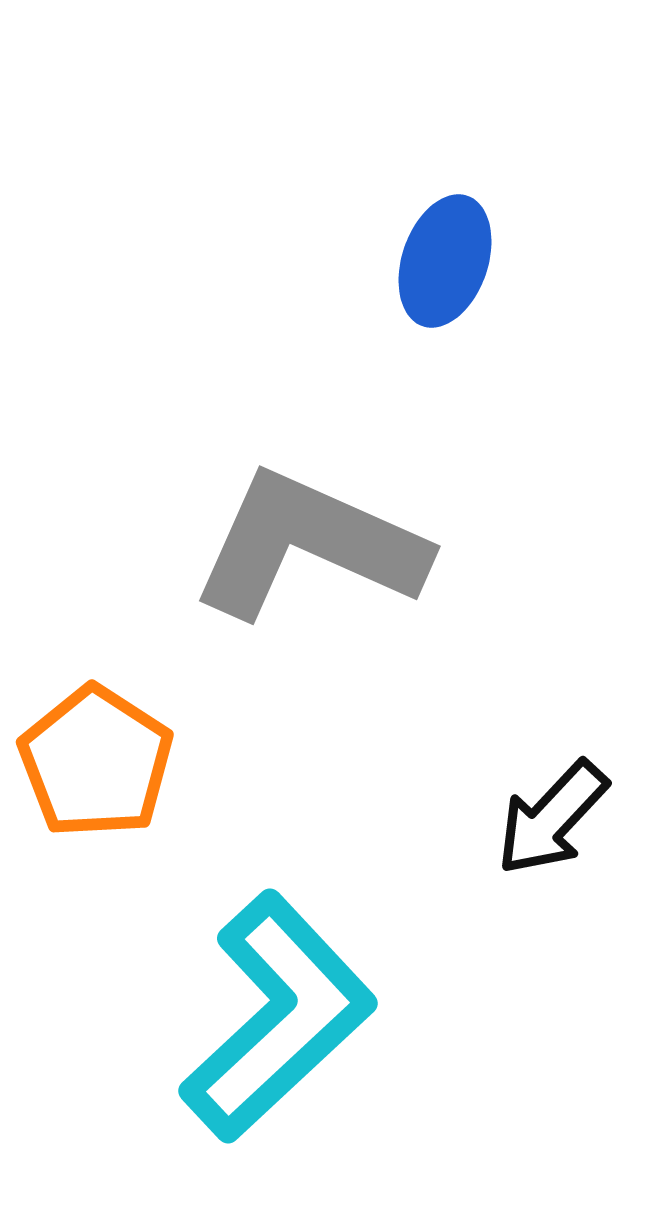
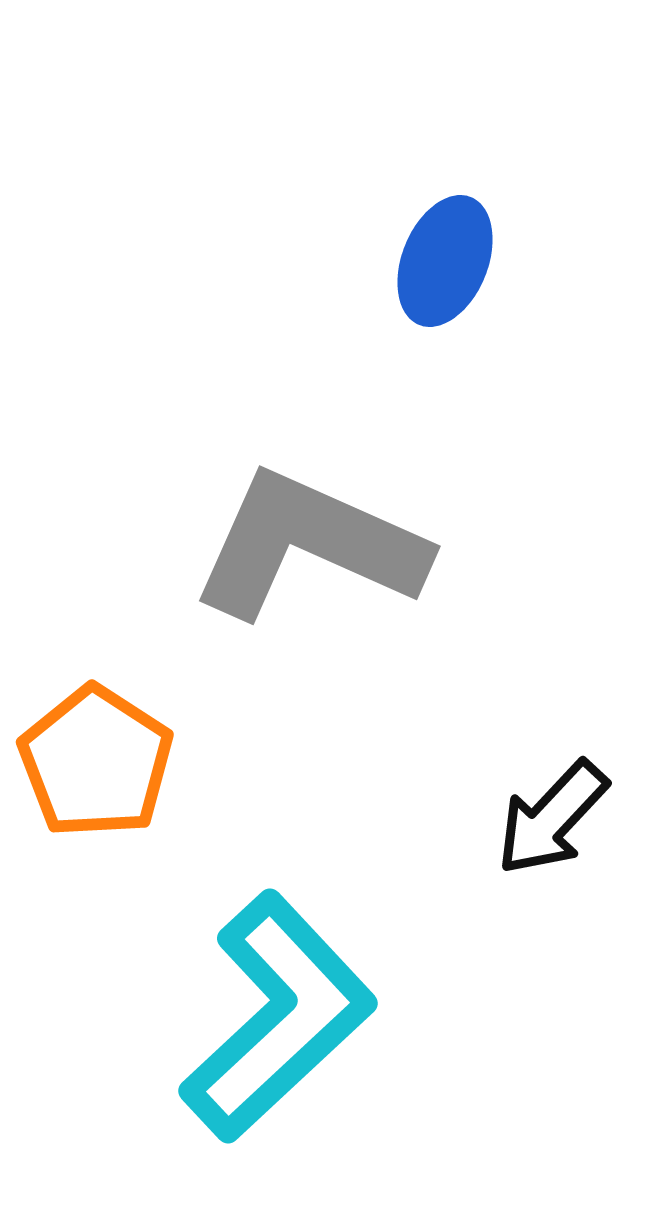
blue ellipse: rotated 3 degrees clockwise
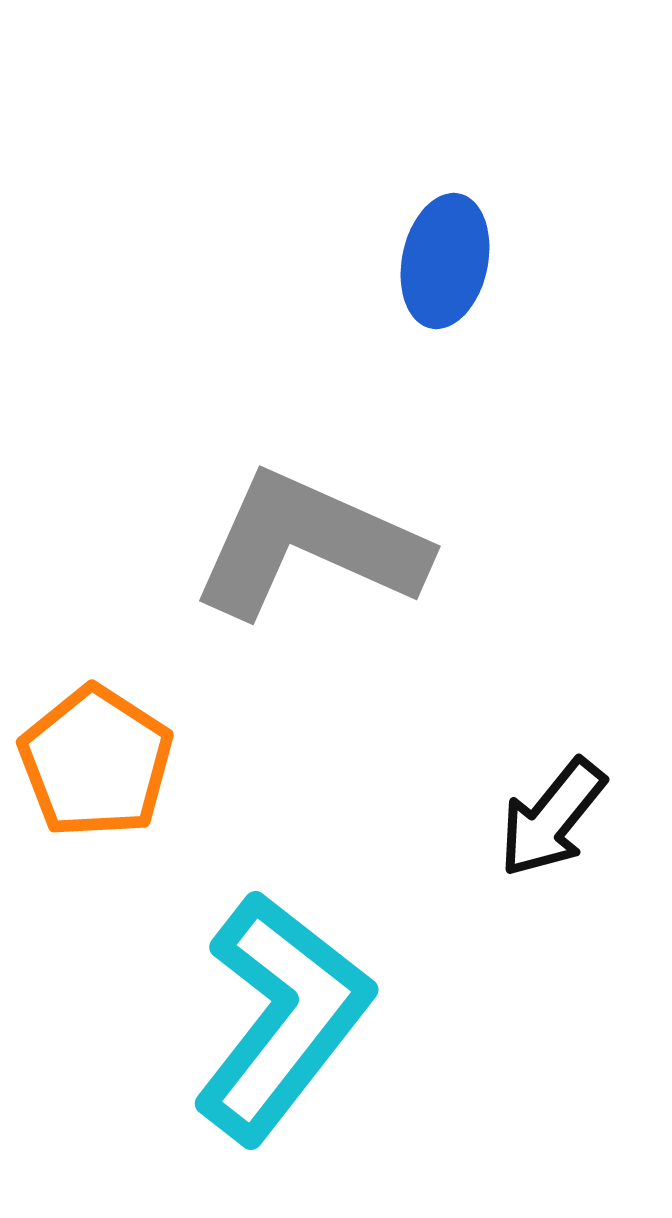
blue ellipse: rotated 10 degrees counterclockwise
black arrow: rotated 4 degrees counterclockwise
cyan L-shape: moved 4 px right; rotated 9 degrees counterclockwise
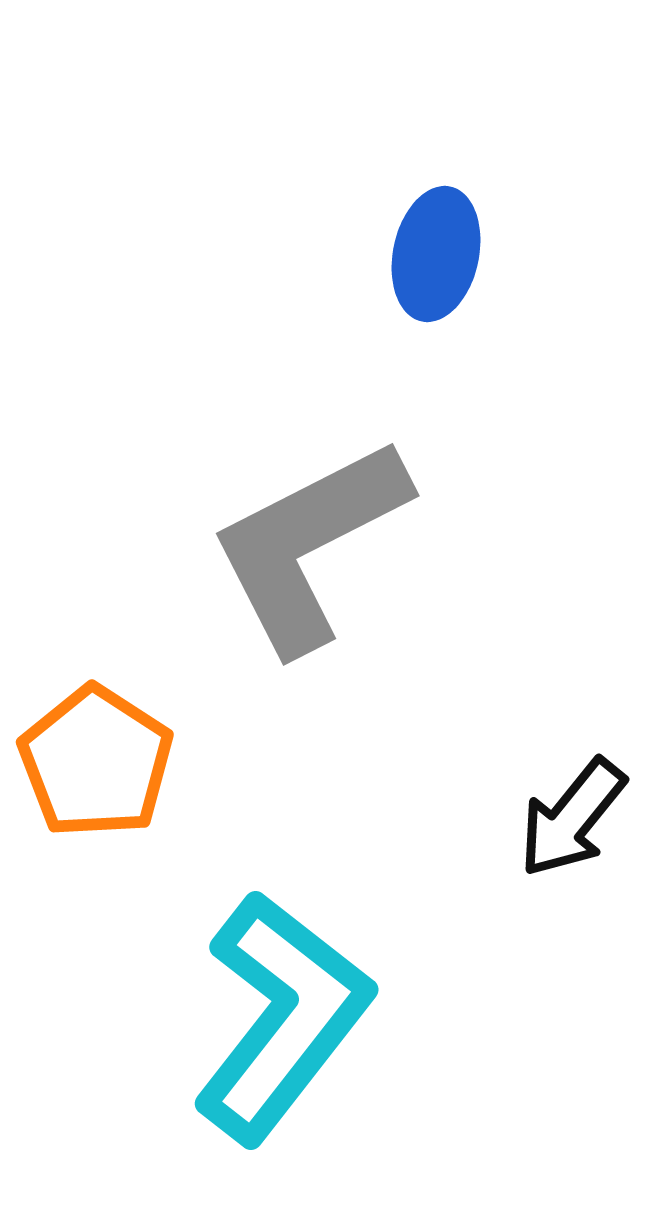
blue ellipse: moved 9 px left, 7 px up
gray L-shape: rotated 51 degrees counterclockwise
black arrow: moved 20 px right
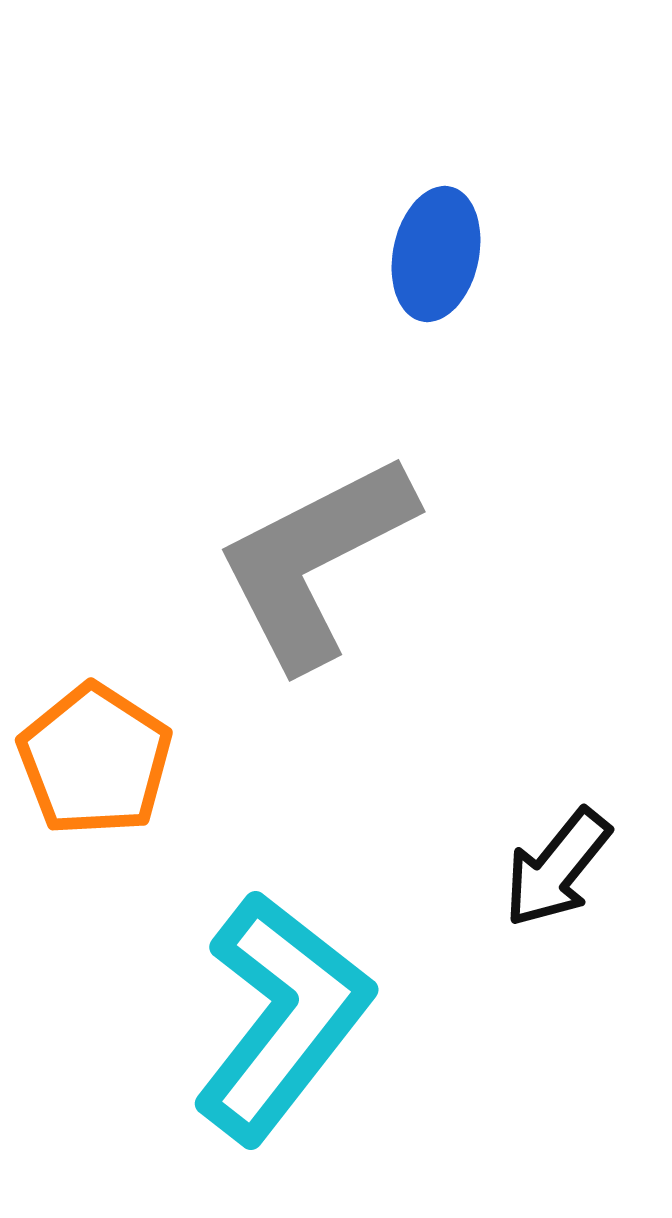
gray L-shape: moved 6 px right, 16 px down
orange pentagon: moved 1 px left, 2 px up
black arrow: moved 15 px left, 50 px down
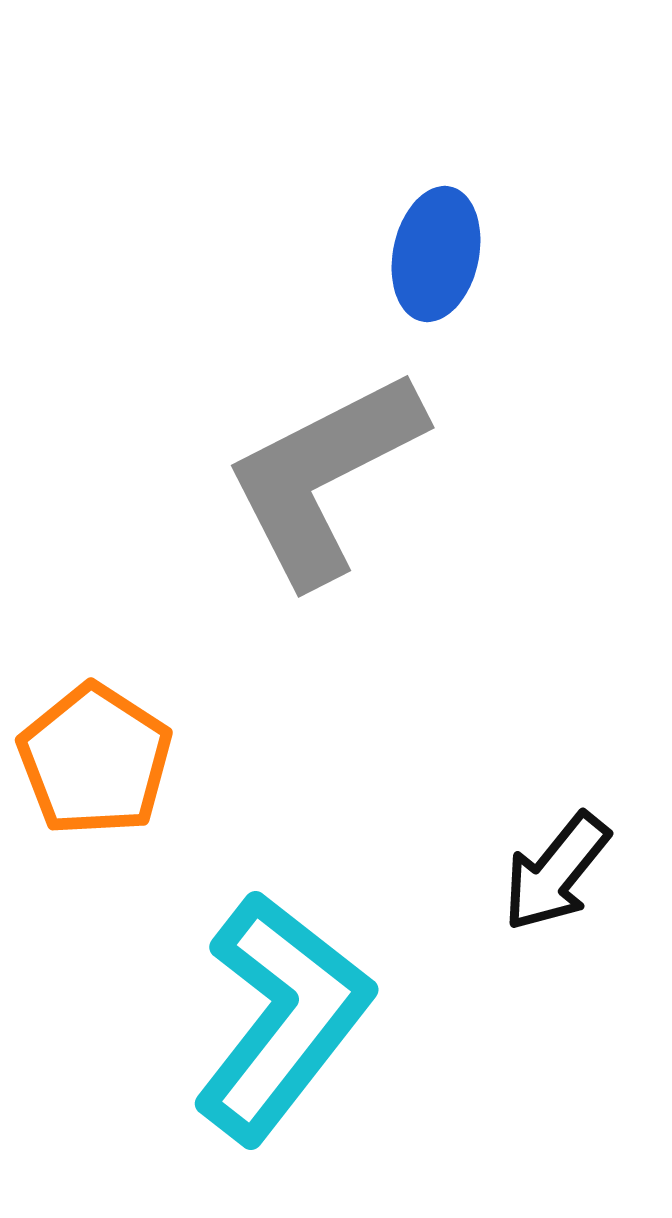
gray L-shape: moved 9 px right, 84 px up
black arrow: moved 1 px left, 4 px down
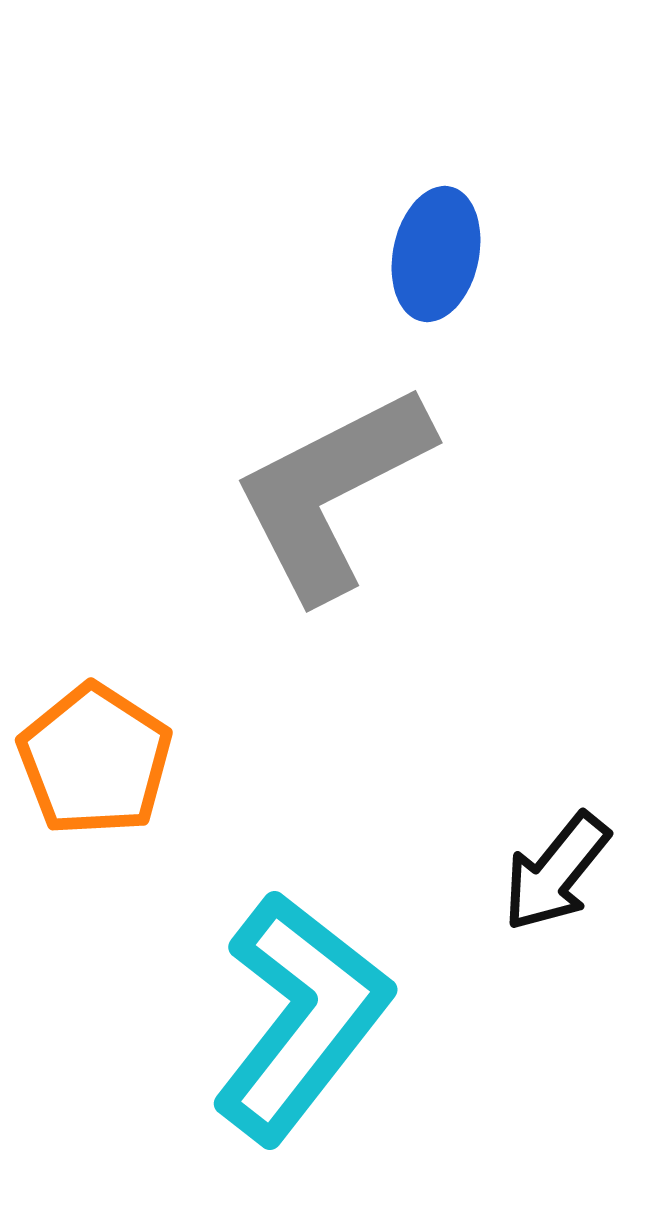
gray L-shape: moved 8 px right, 15 px down
cyan L-shape: moved 19 px right
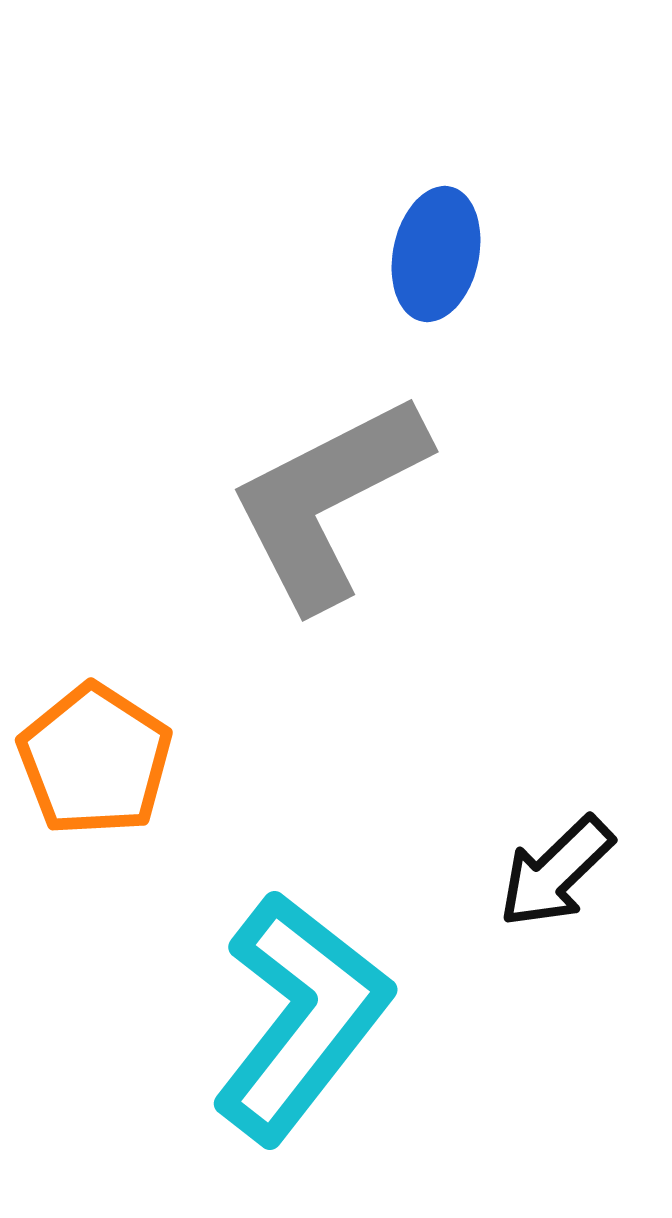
gray L-shape: moved 4 px left, 9 px down
black arrow: rotated 7 degrees clockwise
